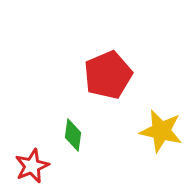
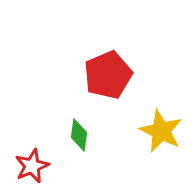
yellow star: rotated 12 degrees clockwise
green diamond: moved 6 px right
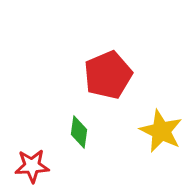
green diamond: moved 3 px up
red star: rotated 20 degrees clockwise
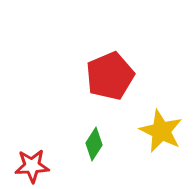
red pentagon: moved 2 px right, 1 px down
green diamond: moved 15 px right, 12 px down; rotated 24 degrees clockwise
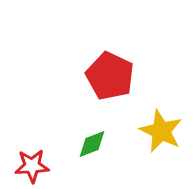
red pentagon: rotated 24 degrees counterclockwise
green diamond: moved 2 px left; rotated 36 degrees clockwise
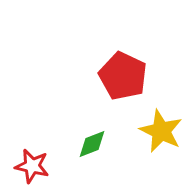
red pentagon: moved 13 px right
red star: rotated 16 degrees clockwise
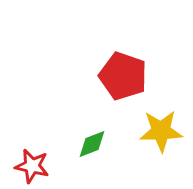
red pentagon: rotated 6 degrees counterclockwise
yellow star: rotated 27 degrees counterclockwise
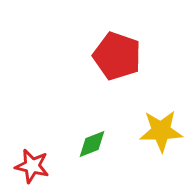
red pentagon: moved 6 px left, 20 px up
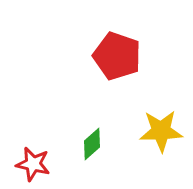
green diamond: rotated 20 degrees counterclockwise
red star: moved 1 px right, 2 px up
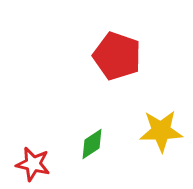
green diamond: rotated 8 degrees clockwise
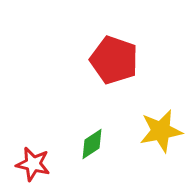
red pentagon: moved 3 px left, 4 px down
yellow star: rotated 9 degrees counterclockwise
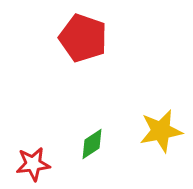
red pentagon: moved 31 px left, 22 px up
red star: rotated 20 degrees counterclockwise
